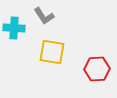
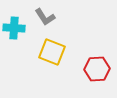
gray L-shape: moved 1 px right, 1 px down
yellow square: rotated 12 degrees clockwise
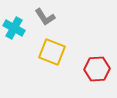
cyan cross: rotated 25 degrees clockwise
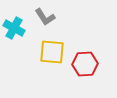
yellow square: rotated 16 degrees counterclockwise
red hexagon: moved 12 px left, 5 px up
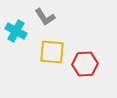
cyan cross: moved 2 px right, 3 px down
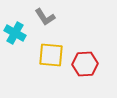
cyan cross: moved 1 px left, 2 px down
yellow square: moved 1 px left, 3 px down
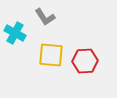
red hexagon: moved 3 px up
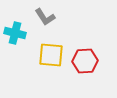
cyan cross: rotated 15 degrees counterclockwise
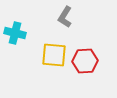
gray L-shape: moved 20 px right; rotated 65 degrees clockwise
yellow square: moved 3 px right
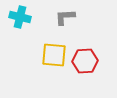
gray L-shape: rotated 55 degrees clockwise
cyan cross: moved 5 px right, 16 px up
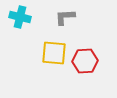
yellow square: moved 2 px up
